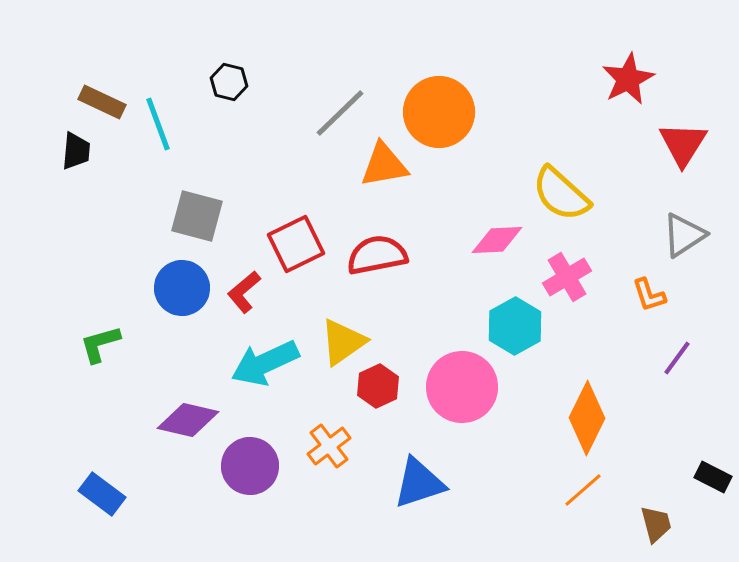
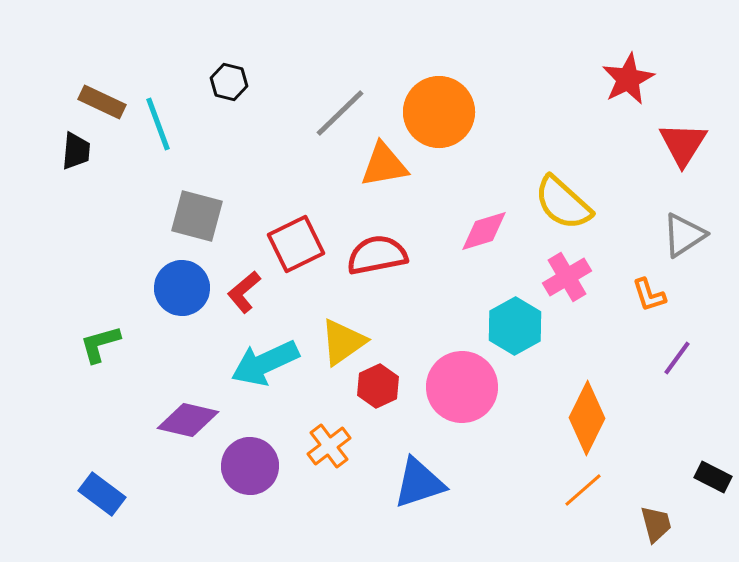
yellow semicircle: moved 2 px right, 9 px down
pink diamond: moved 13 px left, 9 px up; rotated 14 degrees counterclockwise
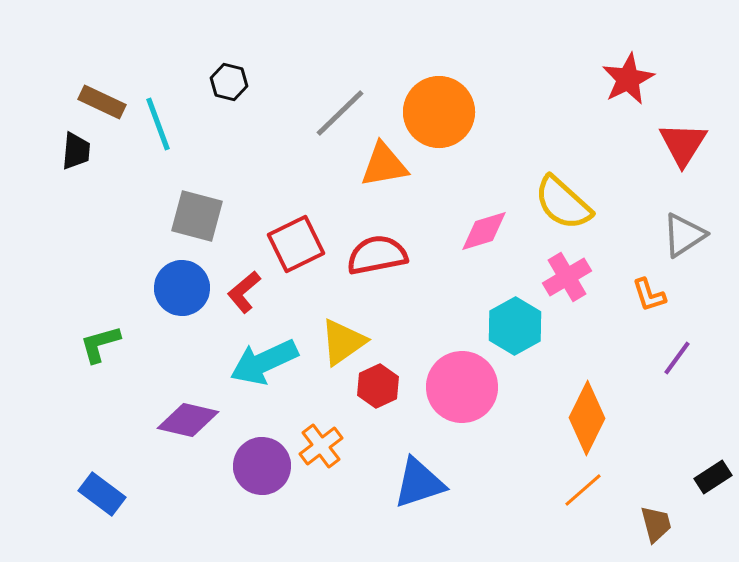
cyan arrow: moved 1 px left, 1 px up
orange cross: moved 8 px left
purple circle: moved 12 px right
black rectangle: rotated 60 degrees counterclockwise
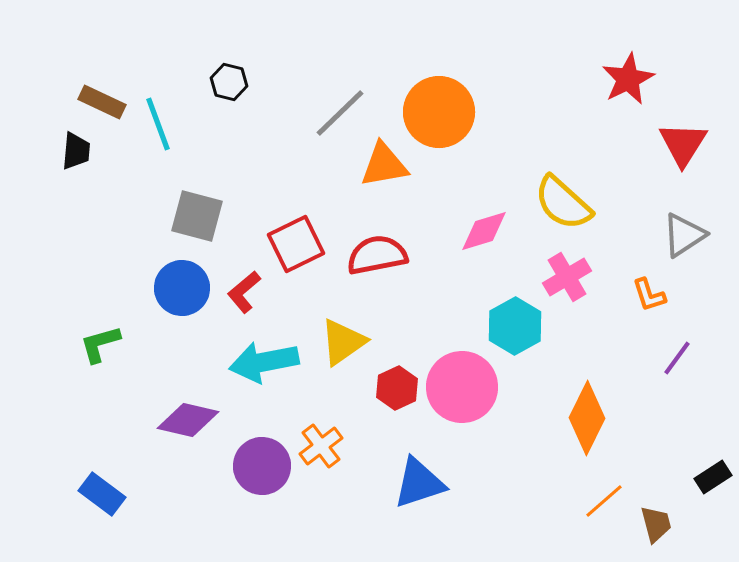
cyan arrow: rotated 14 degrees clockwise
red hexagon: moved 19 px right, 2 px down
orange line: moved 21 px right, 11 px down
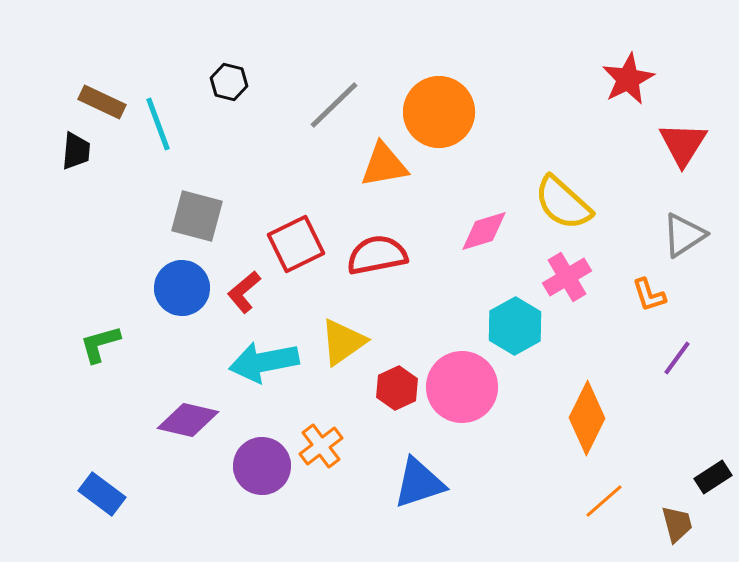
gray line: moved 6 px left, 8 px up
brown trapezoid: moved 21 px right
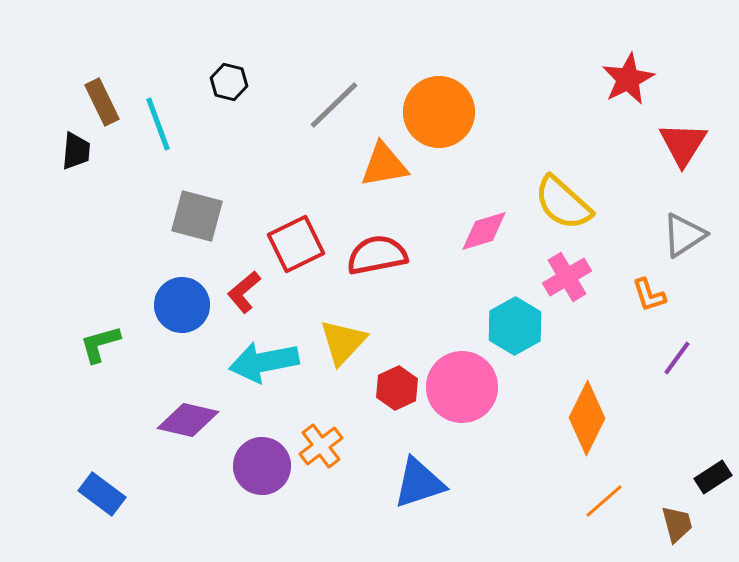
brown rectangle: rotated 39 degrees clockwise
blue circle: moved 17 px down
yellow triangle: rotated 12 degrees counterclockwise
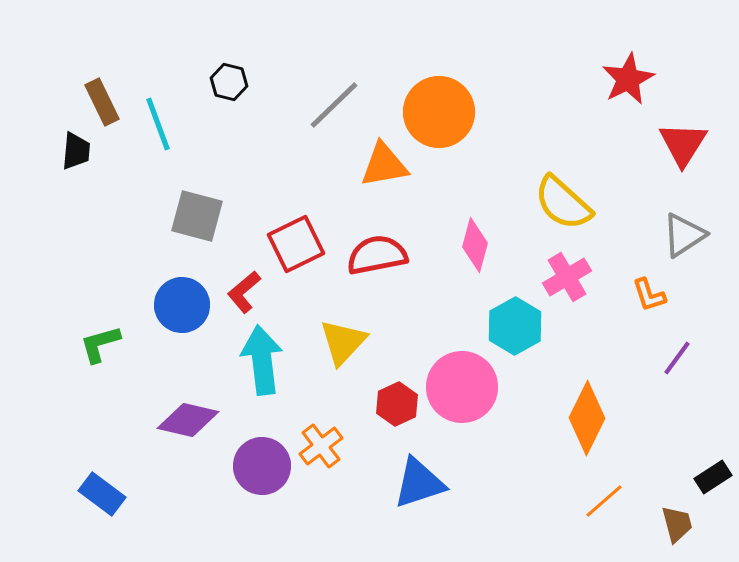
pink diamond: moved 9 px left, 14 px down; rotated 58 degrees counterclockwise
cyan arrow: moved 2 px left, 2 px up; rotated 94 degrees clockwise
red hexagon: moved 16 px down
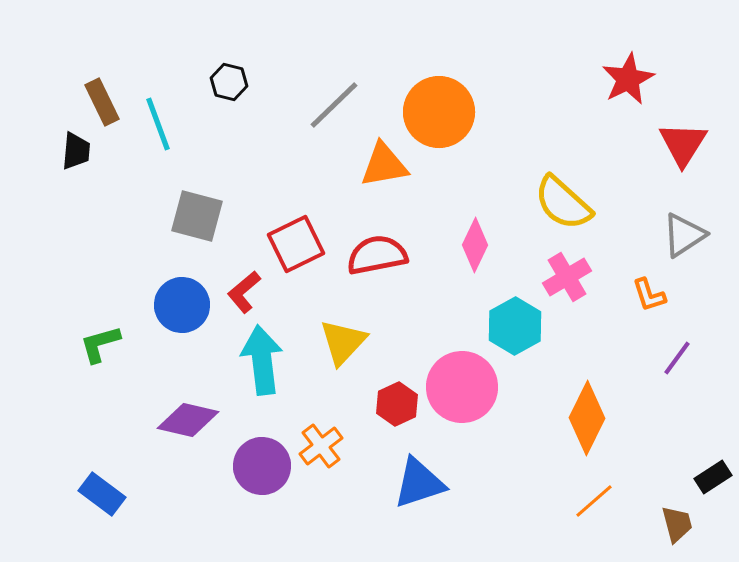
pink diamond: rotated 10 degrees clockwise
orange line: moved 10 px left
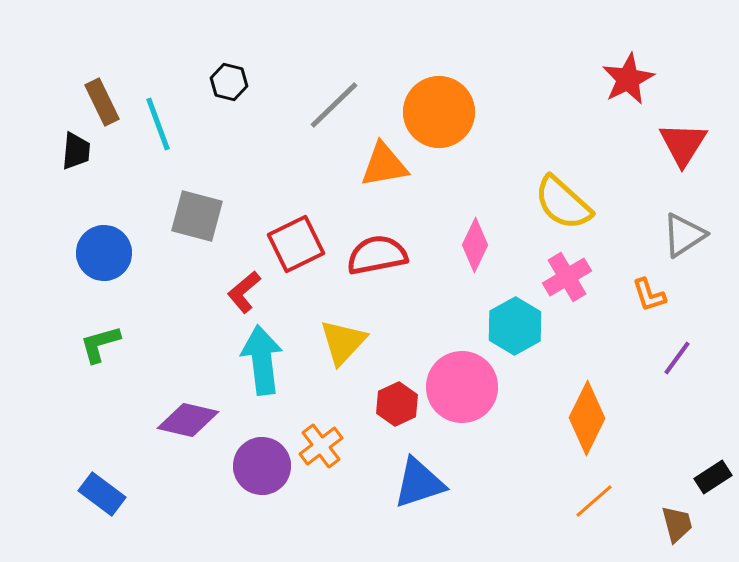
blue circle: moved 78 px left, 52 px up
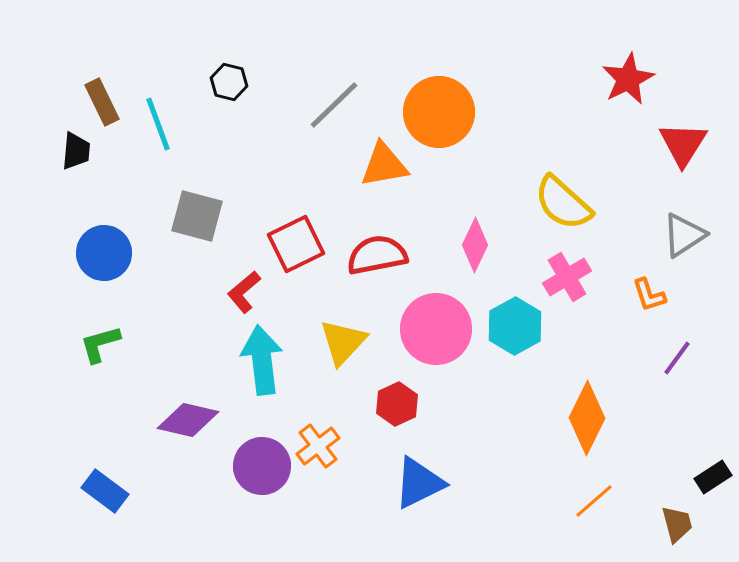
pink circle: moved 26 px left, 58 px up
orange cross: moved 3 px left
blue triangle: rotated 8 degrees counterclockwise
blue rectangle: moved 3 px right, 3 px up
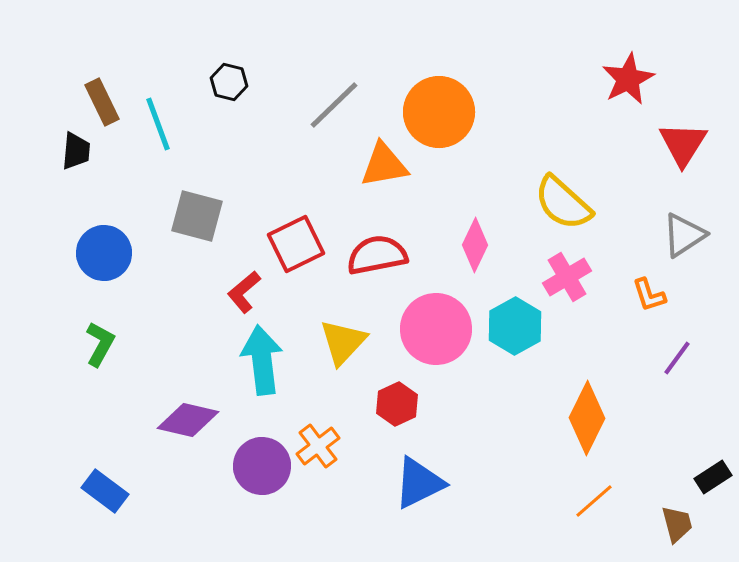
green L-shape: rotated 135 degrees clockwise
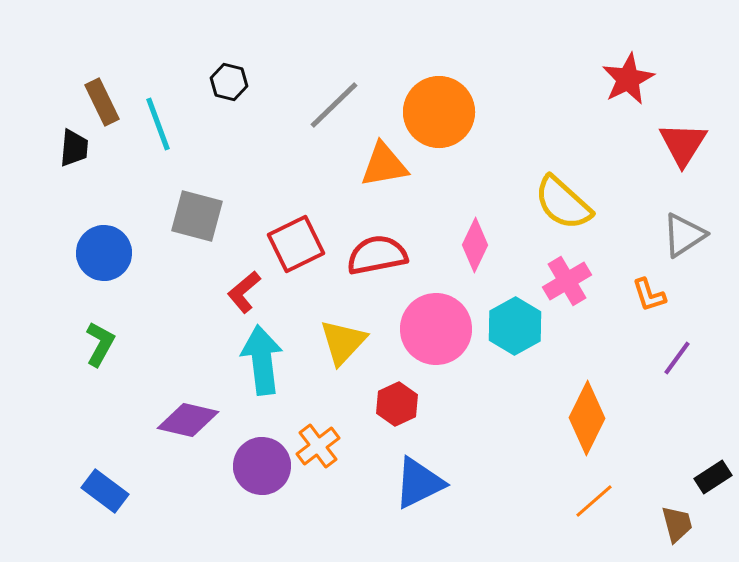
black trapezoid: moved 2 px left, 3 px up
pink cross: moved 4 px down
